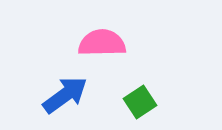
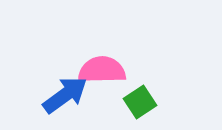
pink semicircle: moved 27 px down
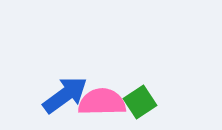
pink semicircle: moved 32 px down
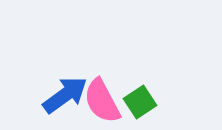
pink semicircle: moved 1 px up; rotated 117 degrees counterclockwise
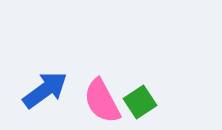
blue arrow: moved 20 px left, 5 px up
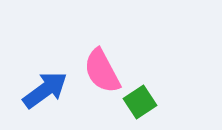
pink semicircle: moved 30 px up
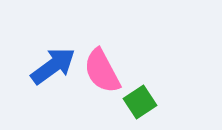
blue arrow: moved 8 px right, 24 px up
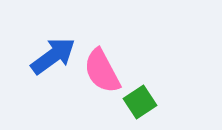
blue arrow: moved 10 px up
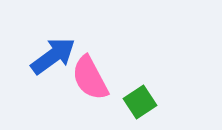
pink semicircle: moved 12 px left, 7 px down
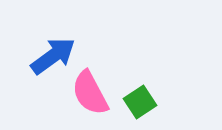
pink semicircle: moved 15 px down
